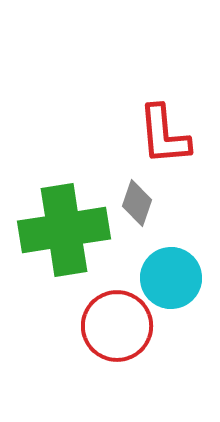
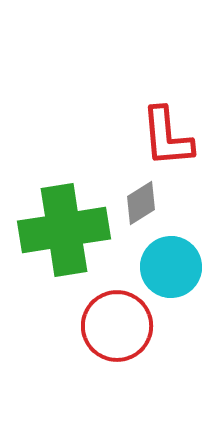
red L-shape: moved 3 px right, 2 px down
gray diamond: moved 4 px right; rotated 39 degrees clockwise
cyan circle: moved 11 px up
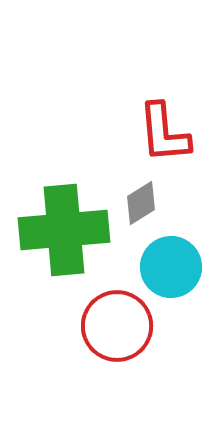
red L-shape: moved 3 px left, 4 px up
green cross: rotated 4 degrees clockwise
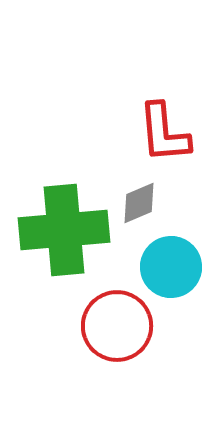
gray diamond: moved 2 px left; rotated 9 degrees clockwise
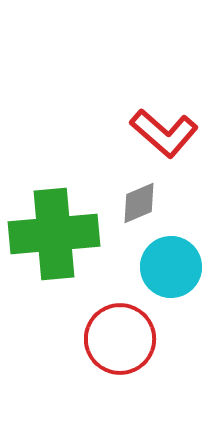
red L-shape: rotated 44 degrees counterclockwise
green cross: moved 10 px left, 4 px down
red circle: moved 3 px right, 13 px down
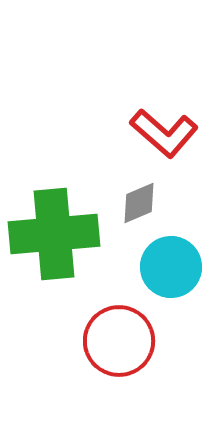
red circle: moved 1 px left, 2 px down
